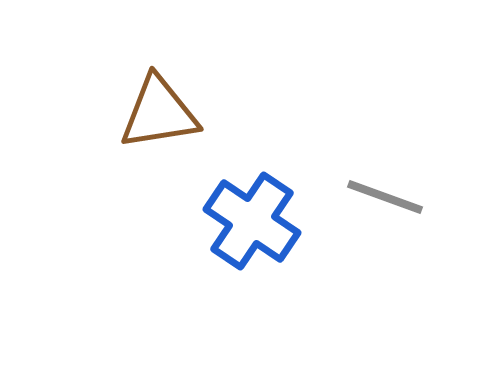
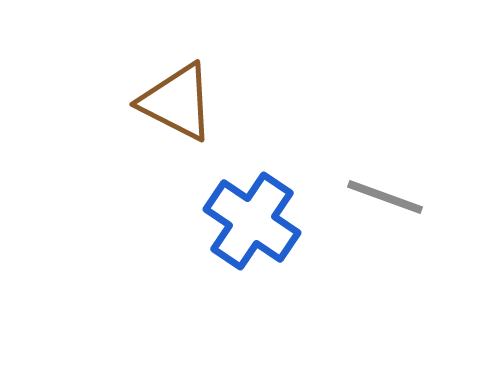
brown triangle: moved 18 px right, 11 px up; rotated 36 degrees clockwise
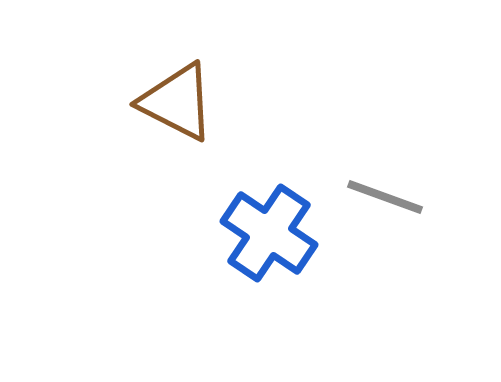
blue cross: moved 17 px right, 12 px down
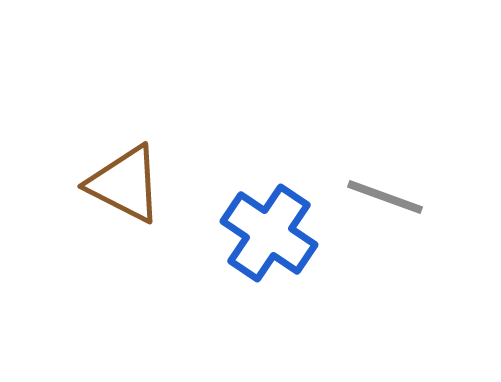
brown triangle: moved 52 px left, 82 px down
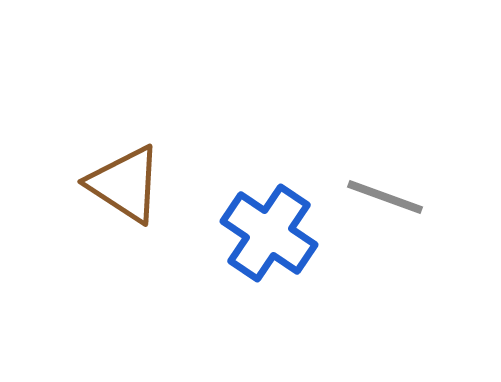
brown triangle: rotated 6 degrees clockwise
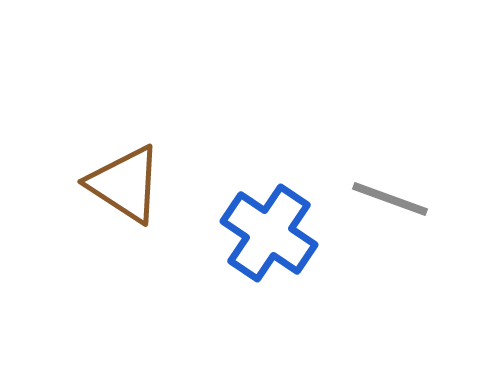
gray line: moved 5 px right, 2 px down
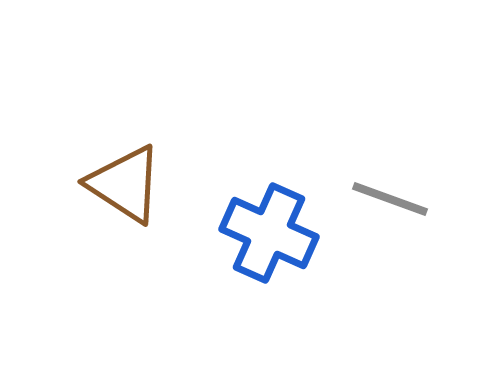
blue cross: rotated 10 degrees counterclockwise
